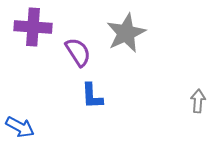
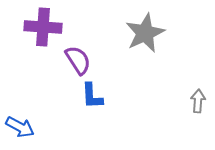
purple cross: moved 10 px right
gray star: moved 19 px right
purple semicircle: moved 8 px down
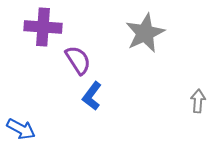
blue L-shape: rotated 40 degrees clockwise
blue arrow: moved 1 px right, 2 px down
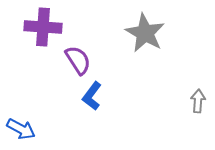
gray star: rotated 18 degrees counterclockwise
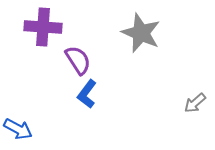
gray star: moved 4 px left; rotated 6 degrees counterclockwise
blue L-shape: moved 5 px left, 2 px up
gray arrow: moved 3 px left, 2 px down; rotated 135 degrees counterclockwise
blue arrow: moved 3 px left
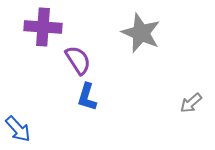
blue L-shape: moved 3 px down; rotated 20 degrees counterclockwise
gray arrow: moved 4 px left
blue arrow: rotated 20 degrees clockwise
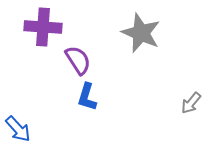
gray arrow: rotated 10 degrees counterclockwise
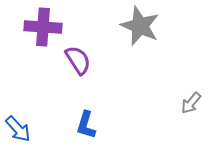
gray star: moved 1 px left, 7 px up
blue L-shape: moved 1 px left, 28 px down
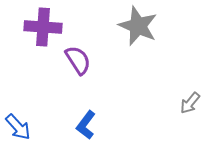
gray star: moved 2 px left
gray arrow: moved 1 px left
blue L-shape: rotated 20 degrees clockwise
blue arrow: moved 2 px up
